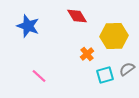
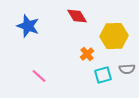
gray semicircle: rotated 147 degrees counterclockwise
cyan square: moved 2 px left
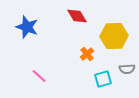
blue star: moved 1 px left, 1 px down
cyan square: moved 4 px down
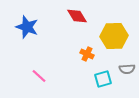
orange cross: rotated 24 degrees counterclockwise
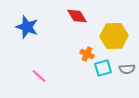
cyan square: moved 11 px up
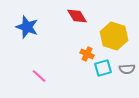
yellow hexagon: rotated 20 degrees clockwise
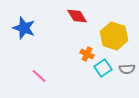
blue star: moved 3 px left, 1 px down
cyan square: rotated 18 degrees counterclockwise
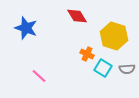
blue star: moved 2 px right
cyan square: rotated 24 degrees counterclockwise
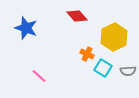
red diamond: rotated 10 degrees counterclockwise
yellow hexagon: moved 1 px down; rotated 16 degrees clockwise
gray semicircle: moved 1 px right, 2 px down
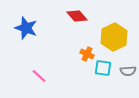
cyan square: rotated 24 degrees counterclockwise
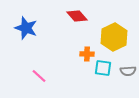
orange cross: rotated 24 degrees counterclockwise
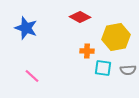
red diamond: moved 3 px right, 1 px down; rotated 20 degrees counterclockwise
yellow hexagon: moved 2 px right; rotated 16 degrees clockwise
orange cross: moved 3 px up
gray semicircle: moved 1 px up
pink line: moved 7 px left
